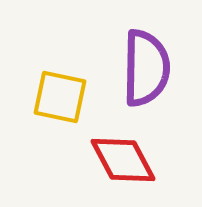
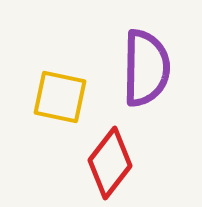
red diamond: moved 13 px left, 3 px down; rotated 66 degrees clockwise
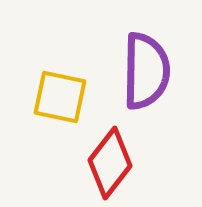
purple semicircle: moved 3 px down
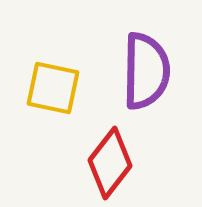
yellow square: moved 7 px left, 9 px up
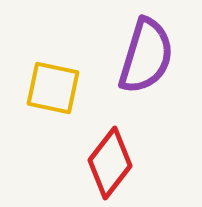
purple semicircle: moved 15 px up; rotated 16 degrees clockwise
